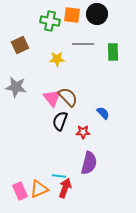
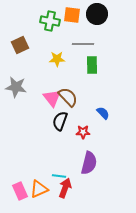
green rectangle: moved 21 px left, 13 px down
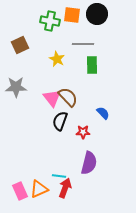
yellow star: rotated 28 degrees clockwise
gray star: rotated 10 degrees counterclockwise
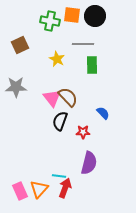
black circle: moved 2 px left, 2 px down
orange triangle: rotated 24 degrees counterclockwise
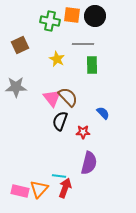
pink rectangle: rotated 54 degrees counterclockwise
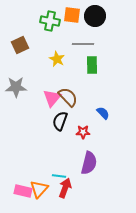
pink triangle: rotated 18 degrees clockwise
pink rectangle: moved 3 px right
